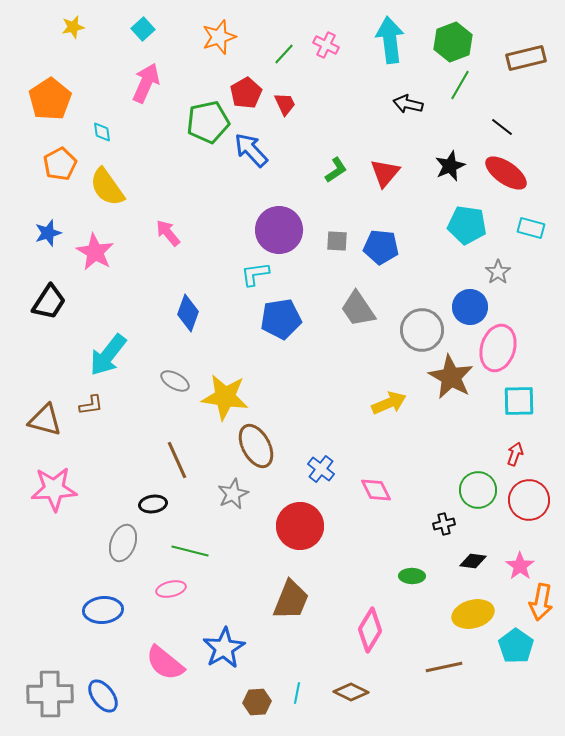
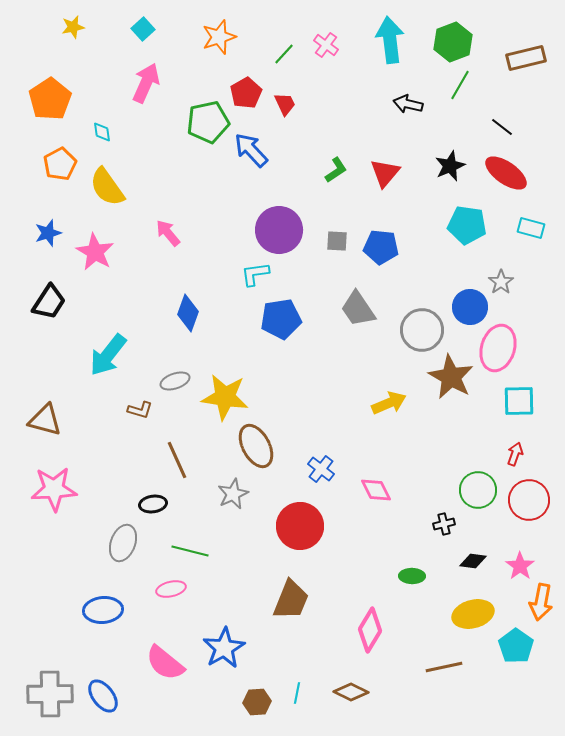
pink cross at (326, 45): rotated 10 degrees clockwise
gray star at (498, 272): moved 3 px right, 10 px down
gray ellipse at (175, 381): rotated 48 degrees counterclockwise
brown L-shape at (91, 405): moved 49 px right, 5 px down; rotated 25 degrees clockwise
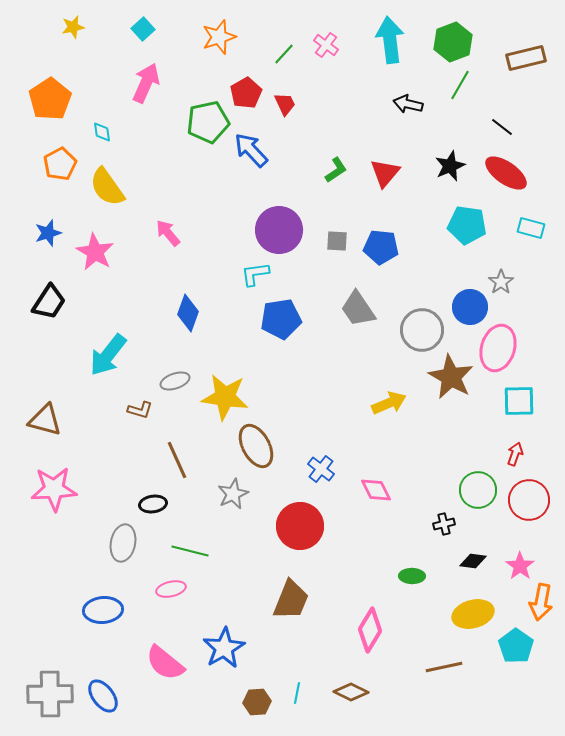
gray ellipse at (123, 543): rotated 9 degrees counterclockwise
